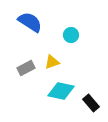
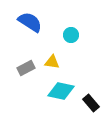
yellow triangle: rotated 28 degrees clockwise
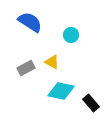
yellow triangle: rotated 21 degrees clockwise
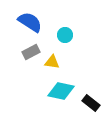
cyan circle: moved 6 px left
yellow triangle: rotated 21 degrees counterclockwise
gray rectangle: moved 5 px right, 16 px up
black rectangle: rotated 12 degrees counterclockwise
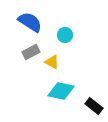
yellow triangle: rotated 21 degrees clockwise
black rectangle: moved 3 px right, 3 px down
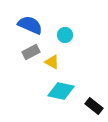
blue semicircle: moved 3 px down; rotated 10 degrees counterclockwise
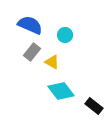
gray rectangle: moved 1 px right; rotated 24 degrees counterclockwise
cyan diamond: rotated 40 degrees clockwise
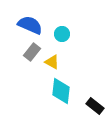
cyan circle: moved 3 px left, 1 px up
cyan diamond: rotated 44 degrees clockwise
black rectangle: moved 1 px right
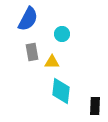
blue semicircle: moved 2 px left, 6 px up; rotated 95 degrees clockwise
gray rectangle: rotated 48 degrees counterclockwise
yellow triangle: rotated 28 degrees counterclockwise
black rectangle: rotated 54 degrees clockwise
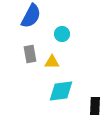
blue semicircle: moved 3 px right, 3 px up
gray rectangle: moved 2 px left, 2 px down
cyan diamond: rotated 76 degrees clockwise
